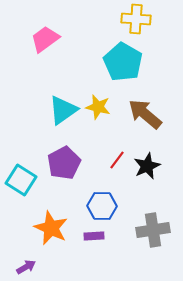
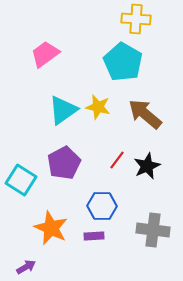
pink trapezoid: moved 15 px down
gray cross: rotated 16 degrees clockwise
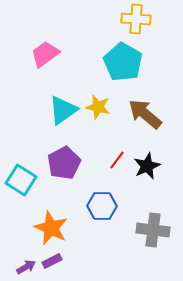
purple rectangle: moved 42 px left, 25 px down; rotated 24 degrees counterclockwise
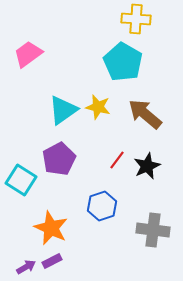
pink trapezoid: moved 17 px left
purple pentagon: moved 5 px left, 4 px up
blue hexagon: rotated 20 degrees counterclockwise
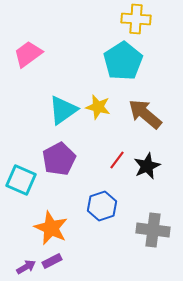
cyan pentagon: moved 1 px up; rotated 9 degrees clockwise
cyan square: rotated 8 degrees counterclockwise
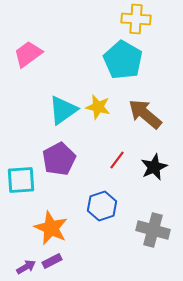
cyan pentagon: moved 1 px up; rotated 9 degrees counterclockwise
black star: moved 7 px right, 1 px down
cyan square: rotated 28 degrees counterclockwise
gray cross: rotated 8 degrees clockwise
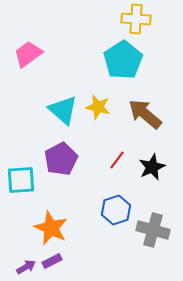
cyan pentagon: rotated 9 degrees clockwise
cyan triangle: rotated 44 degrees counterclockwise
purple pentagon: moved 2 px right
black star: moved 2 px left
blue hexagon: moved 14 px right, 4 px down
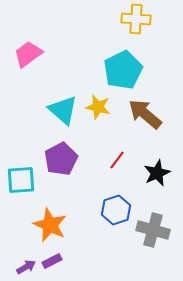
cyan pentagon: moved 10 px down; rotated 6 degrees clockwise
black star: moved 5 px right, 6 px down
orange star: moved 1 px left, 3 px up
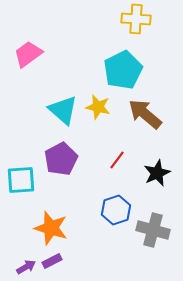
orange star: moved 1 px right, 3 px down; rotated 8 degrees counterclockwise
